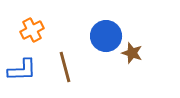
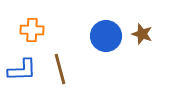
orange cross: rotated 30 degrees clockwise
brown star: moved 10 px right, 19 px up
brown line: moved 5 px left, 2 px down
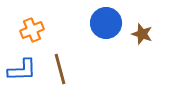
orange cross: rotated 25 degrees counterclockwise
blue circle: moved 13 px up
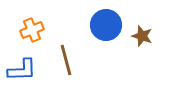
blue circle: moved 2 px down
brown star: moved 2 px down
brown line: moved 6 px right, 9 px up
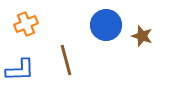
orange cross: moved 6 px left, 6 px up
blue L-shape: moved 2 px left
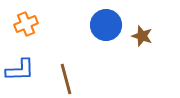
brown line: moved 19 px down
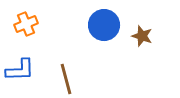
blue circle: moved 2 px left
